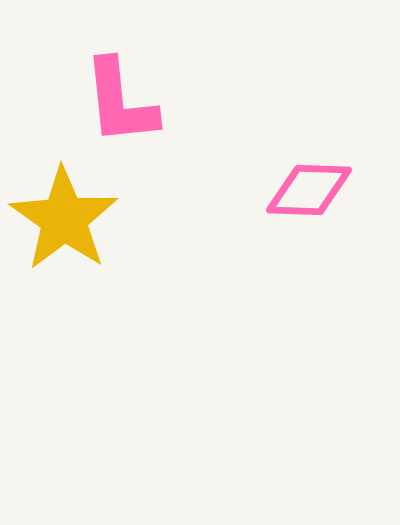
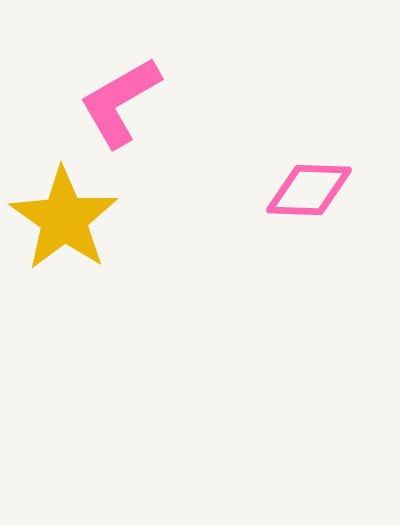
pink L-shape: rotated 66 degrees clockwise
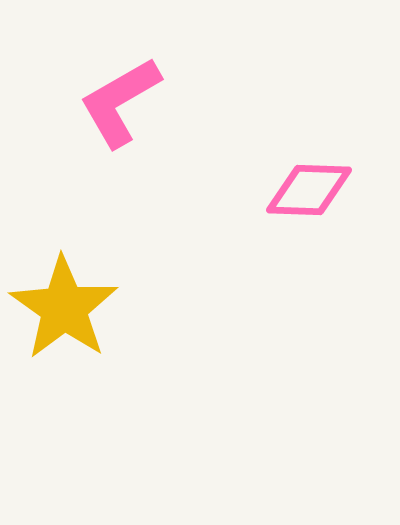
yellow star: moved 89 px down
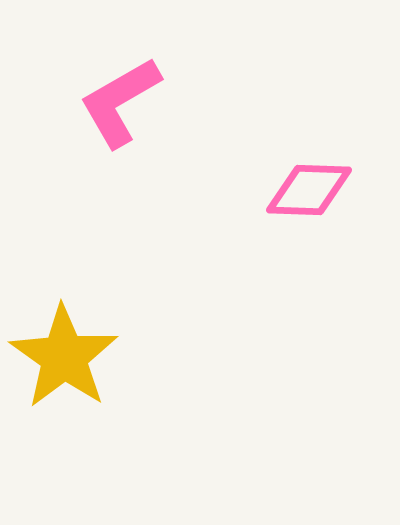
yellow star: moved 49 px down
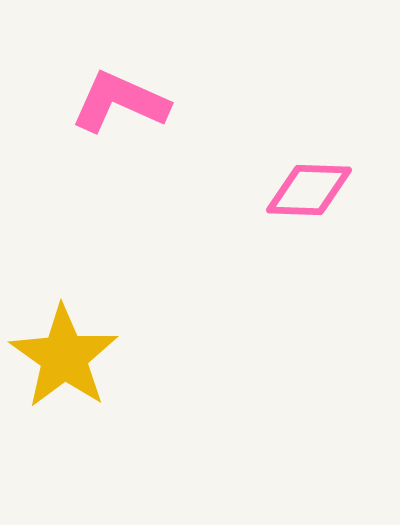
pink L-shape: rotated 54 degrees clockwise
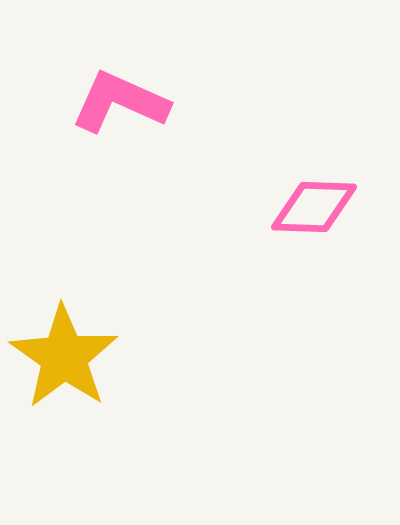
pink diamond: moved 5 px right, 17 px down
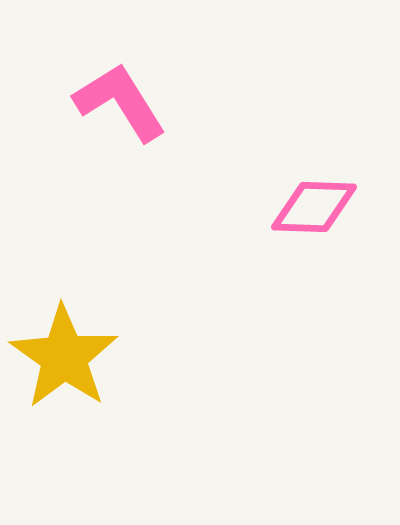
pink L-shape: rotated 34 degrees clockwise
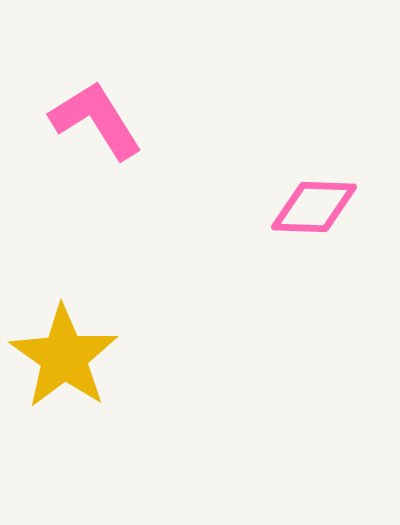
pink L-shape: moved 24 px left, 18 px down
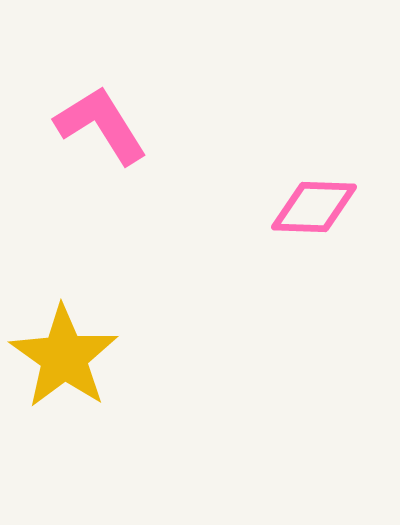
pink L-shape: moved 5 px right, 5 px down
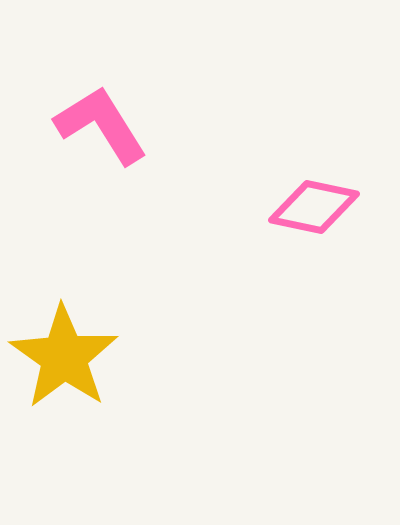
pink diamond: rotated 10 degrees clockwise
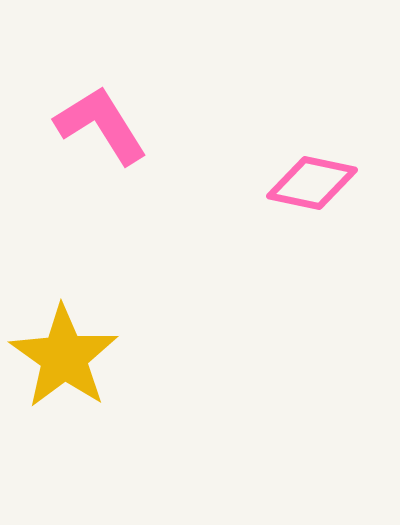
pink diamond: moved 2 px left, 24 px up
